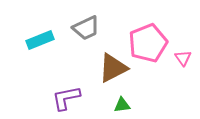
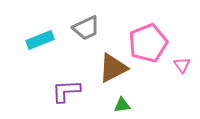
pink triangle: moved 1 px left, 7 px down
purple L-shape: moved 7 px up; rotated 8 degrees clockwise
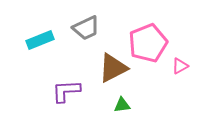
pink triangle: moved 2 px left, 1 px down; rotated 36 degrees clockwise
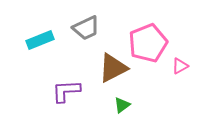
green triangle: rotated 30 degrees counterclockwise
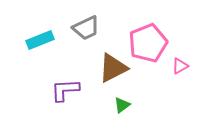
purple L-shape: moved 1 px left, 1 px up
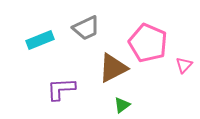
pink pentagon: rotated 27 degrees counterclockwise
pink triangle: moved 4 px right, 1 px up; rotated 18 degrees counterclockwise
purple L-shape: moved 4 px left, 1 px up
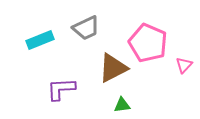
green triangle: rotated 30 degrees clockwise
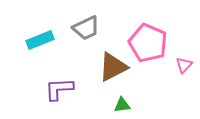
brown triangle: moved 1 px up
purple L-shape: moved 2 px left
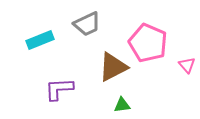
gray trapezoid: moved 1 px right, 4 px up
pink triangle: moved 3 px right; rotated 24 degrees counterclockwise
